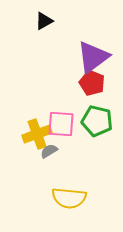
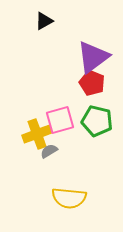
pink square: moved 1 px left, 4 px up; rotated 20 degrees counterclockwise
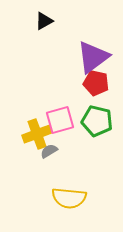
red pentagon: moved 4 px right; rotated 10 degrees counterclockwise
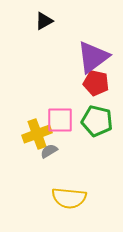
pink square: rotated 16 degrees clockwise
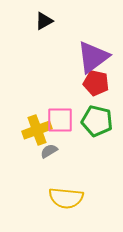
yellow cross: moved 4 px up
yellow semicircle: moved 3 px left
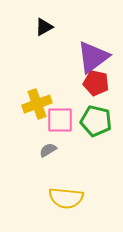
black triangle: moved 6 px down
green pentagon: moved 1 px left
yellow cross: moved 26 px up
gray semicircle: moved 1 px left, 1 px up
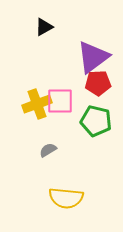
red pentagon: moved 2 px right; rotated 15 degrees counterclockwise
pink square: moved 19 px up
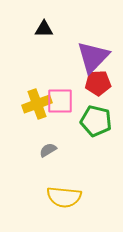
black triangle: moved 2 px down; rotated 30 degrees clockwise
purple triangle: rotated 9 degrees counterclockwise
yellow semicircle: moved 2 px left, 1 px up
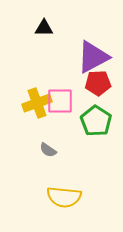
black triangle: moved 1 px up
purple triangle: rotated 18 degrees clockwise
yellow cross: moved 1 px up
green pentagon: rotated 20 degrees clockwise
gray semicircle: rotated 114 degrees counterclockwise
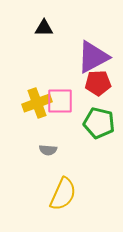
green pentagon: moved 3 px right, 2 px down; rotated 20 degrees counterclockwise
gray semicircle: rotated 30 degrees counterclockwise
yellow semicircle: moved 1 px left, 3 px up; rotated 72 degrees counterclockwise
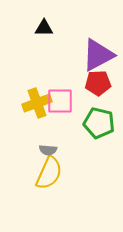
purple triangle: moved 5 px right, 2 px up
yellow semicircle: moved 14 px left, 21 px up
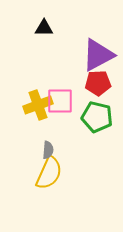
yellow cross: moved 1 px right, 2 px down
green pentagon: moved 2 px left, 6 px up
gray semicircle: rotated 90 degrees counterclockwise
